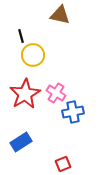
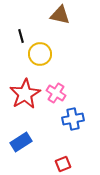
yellow circle: moved 7 px right, 1 px up
blue cross: moved 7 px down
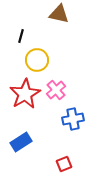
brown triangle: moved 1 px left, 1 px up
black line: rotated 32 degrees clockwise
yellow circle: moved 3 px left, 6 px down
pink cross: moved 3 px up; rotated 18 degrees clockwise
red square: moved 1 px right
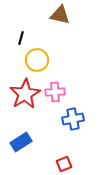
brown triangle: moved 1 px right, 1 px down
black line: moved 2 px down
pink cross: moved 1 px left, 2 px down; rotated 36 degrees clockwise
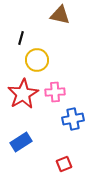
red star: moved 2 px left
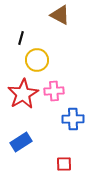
brown triangle: rotated 15 degrees clockwise
pink cross: moved 1 px left, 1 px up
blue cross: rotated 10 degrees clockwise
red square: rotated 21 degrees clockwise
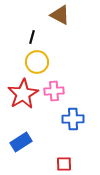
black line: moved 11 px right, 1 px up
yellow circle: moved 2 px down
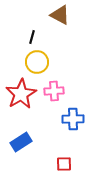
red star: moved 2 px left
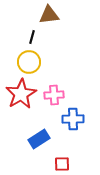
brown triangle: moved 11 px left; rotated 35 degrees counterclockwise
yellow circle: moved 8 px left
pink cross: moved 4 px down
blue rectangle: moved 18 px right, 3 px up
red square: moved 2 px left
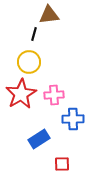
black line: moved 2 px right, 3 px up
